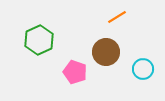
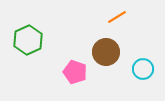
green hexagon: moved 11 px left
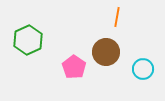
orange line: rotated 48 degrees counterclockwise
pink pentagon: moved 1 px left, 5 px up; rotated 15 degrees clockwise
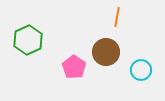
cyan circle: moved 2 px left, 1 px down
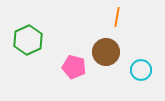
pink pentagon: rotated 20 degrees counterclockwise
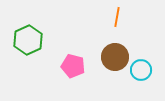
brown circle: moved 9 px right, 5 px down
pink pentagon: moved 1 px left, 1 px up
